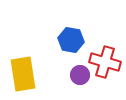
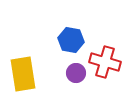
purple circle: moved 4 px left, 2 px up
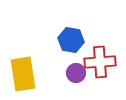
red cross: moved 5 px left; rotated 20 degrees counterclockwise
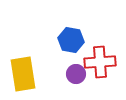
purple circle: moved 1 px down
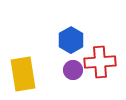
blue hexagon: rotated 20 degrees clockwise
purple circle: moved 3 px left, 4 px up
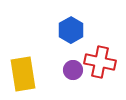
blue hexagon: moved 10 px up
red cross: rotated 16 degrees clockwise
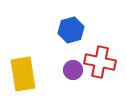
blue hexagon: rotated 15 degrees clockwise
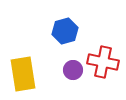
blue hexagon: moved 6 px left, 1 px down
red cross: moved 3 px right
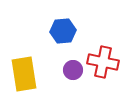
blue hexagon: moved 2 px left; rotated 10 degrees clockwise
yellow rectangle: moved 1 px right
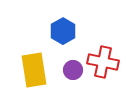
blue hexagon: rotated 25 degrees counterclockwise
yellow rectangle: moved 10 px right, 4 px up
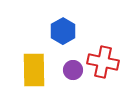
yellow rectangle: rotated 8 degrees clockwise
